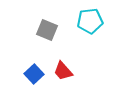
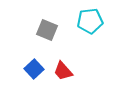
blue square: moved 5 px up
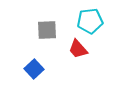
gray square: rotated 25 degrees counterclockwise
red trapezoid: moved 15 px right, 22 px up
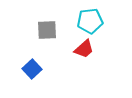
red trapezoid: moved 6 px right; rotated 90 degrees counterclockwise
blue square: moved 2 px left
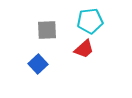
blue square: moved 6 px right, 5 px up
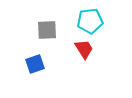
red trapezoid: rotated 80 degrees counterclockwise
blue square: moved 3 px left; rotated 24 degrees clockwise
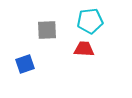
red trapezoid: rotated 55 degrees counterclockwise
blue square: moved 10 px left
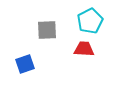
cyan pentagon: rotated 20 degrees counterclockwise
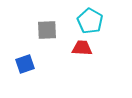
cyan pentagon: rotated 15 degrees counterclockwise
red trapezoid: moved 2 px left, 1 px up
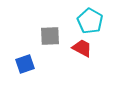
gray square: moved 3 px right, 6 px down
red trapezoid: rotated 25 degrees clockwise
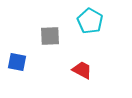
red trapezoid: moved 22 px down
blue square: moved 8 px left, 2 px up; rotated 30 degrees clockwise
